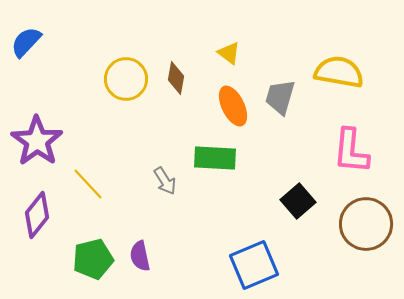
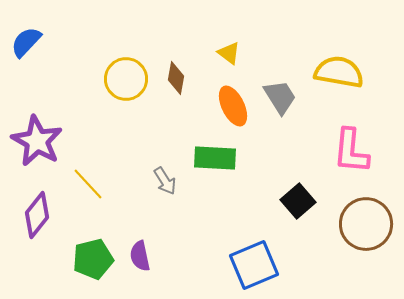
gray trapezoid: rotated 132 degrees clockwise
purple star: rotated 6 degrees counterclockwise
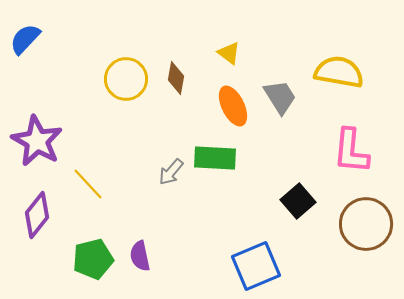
blue semicircle: moved 1 px left, 3 px up
gray arrow: moved 6 px right, 9 px up; rotated 72 degrees clockwise
blue square: moved 2 px right, 1 px down
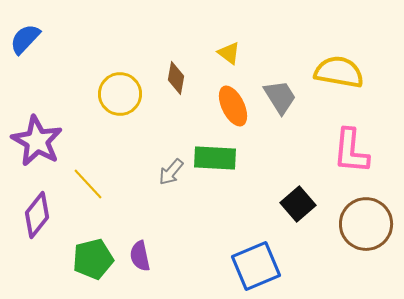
yellow circle: moved 6 px left, 15 px down
black square: moved 3 px down
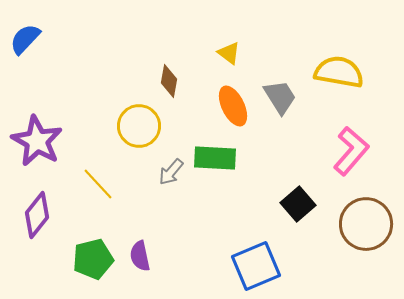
brown diamond: moved 7 px left, 3 px down
yellow circle: moved 19 px right, 32 px down
pink L-shape: rotated 144 degrees counterclockwise
yellow line: moved 10 px right
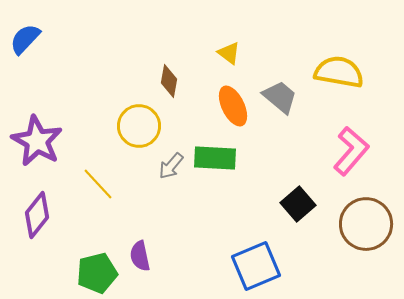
gray trapezoid: rotated 18 degrees counterclockwise
gray arrow: moved 6 px up
green pentagon: moved 4 px right, 14 px down
